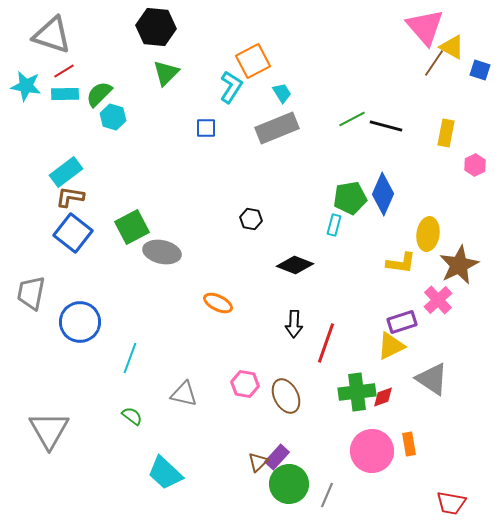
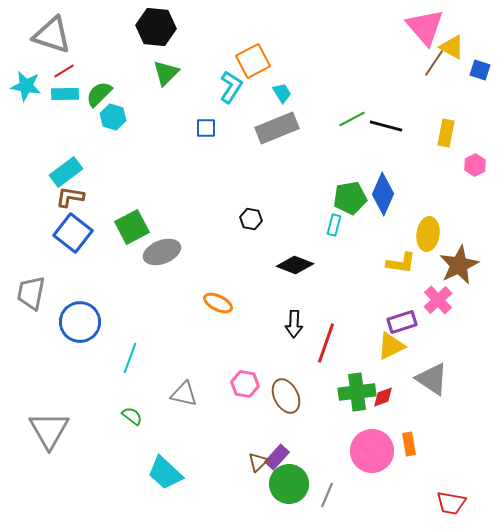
gray ellipse at (162, 252): rotated 33 degrees counterclockwise
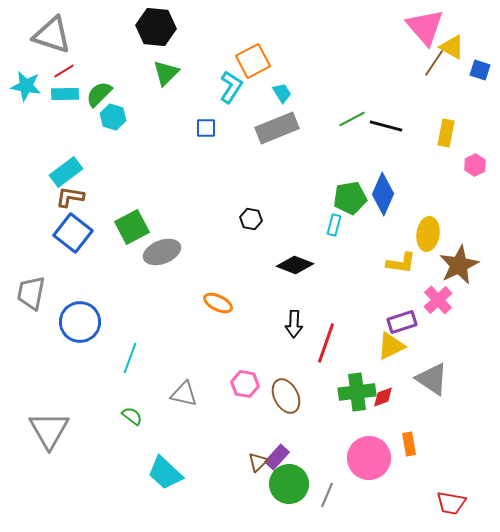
pink circle at (372, 451): moved 3 px left, 7 px down
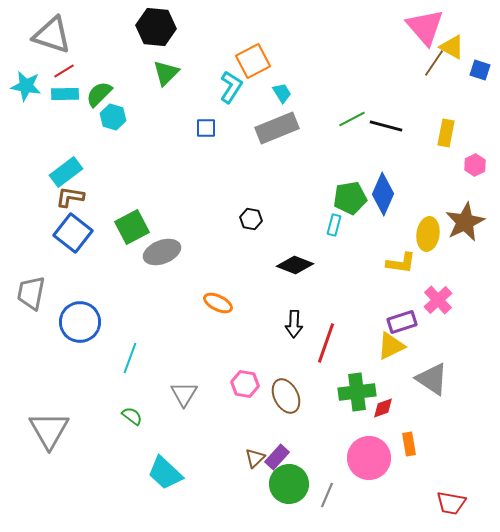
brown star at (459, 265): moved 6 px right, 43 px up
gray triangle at (184, 394): rotated 48 degrees clockwise
red diamond at (383, 397): moved 11 px down
brown triangle at (258, 462): moved 3 px left, 4 px up
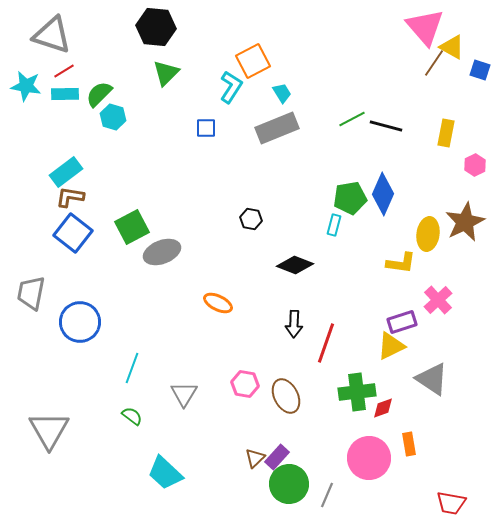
cyan line at (130, 358): moved 2 px right, 10 px down
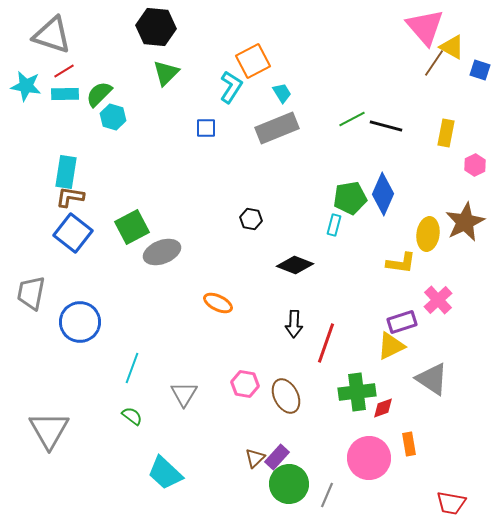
cyan rectangle at (66, 172): rotated 44 degrees counterclockwise
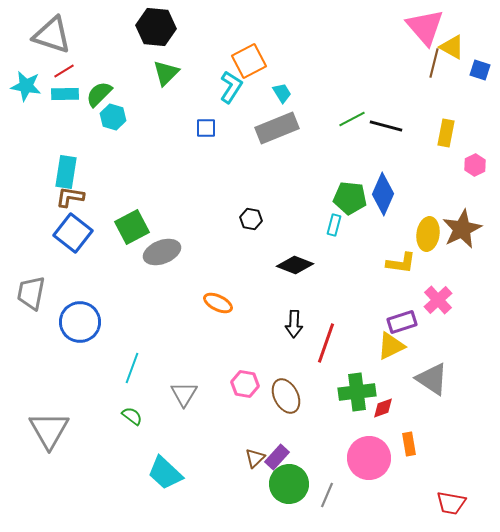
orange square at (253, 61): moved 4 px left
brown line at (434, 63): rotated 20 degrees counterclockwise
green pentagon at (350, 198): rotated 16 degrees clockwise
brown star at (465, 222): moved 3 px left, 7 px down
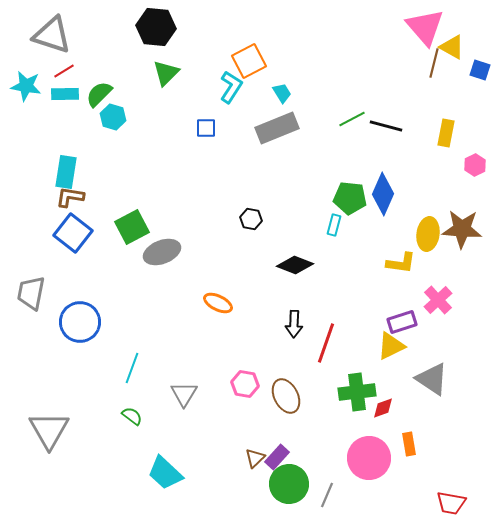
brown star at (462, 229): rotated 30 degrees clockwise
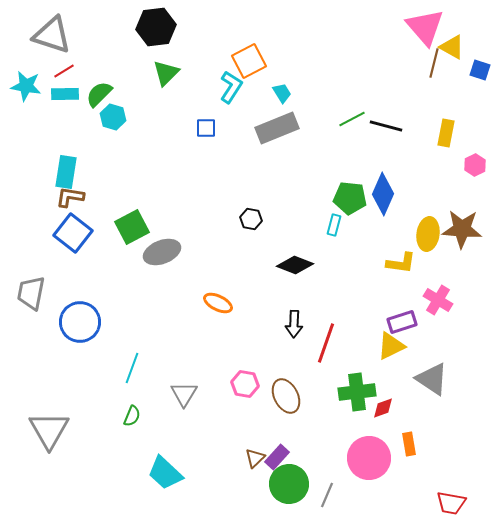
black hexagon at (156, 27): rotated 12 degrees counterclockwise
pink cross at (438, 300): rotated 16 degrees counterclockwise
green semicircle at (132, 416): rotated 75 degrees clockwise
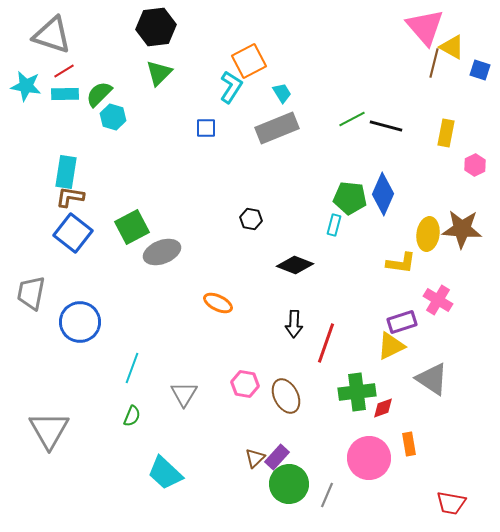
green triangle at (166, 73): moved 7 px left
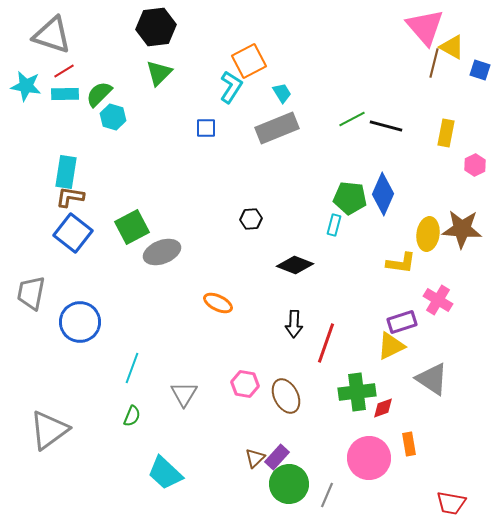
black hexagon at (251, 219): rotated 15 degrees counterclockwise
gray triangle at (49, 430): rotated 24 degrees clockwise
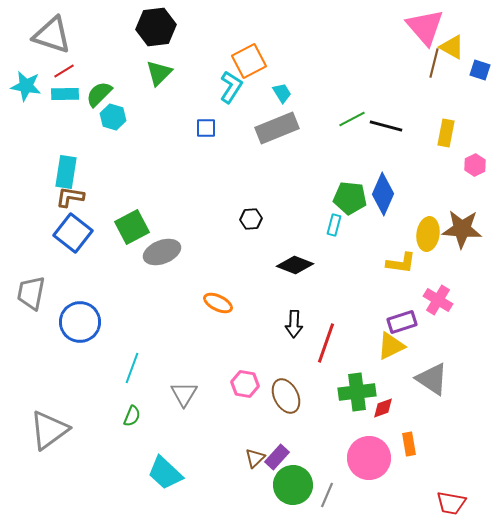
green circle at (289, 484): moved 4 px right, 1 px down
